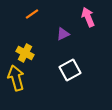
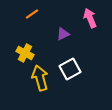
pink arrow: moved 2 px right, 1 px down
white square: moved 1 px up
yellow arrow: moved 24 px right
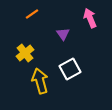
purple triangle: rotated 40 degrees counterclockwise
yellow cross: rotated 24 degrees clockwise
yellow arrow: moved 3 px down
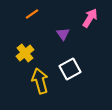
pink arrow: rotated 54 degrees clockwise
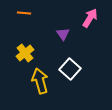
orange line: moved 8 px left, 1 px up; rotated 40 degrees clockwise
white square: rotated 20 degrees counterclockwise
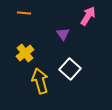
pink arrow: moved 2 px left, 2 px up
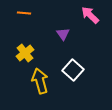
pink arrow: moved 2 px right, 1 px up; rotated 78 degrees counterclockwise
white square: moved 3 px right, 1 px down
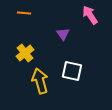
pink arrow: rotated 12 degrees clockwise
white square: moved 1 px left, 1 px down; rotated 30 degrees counterclockwise
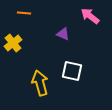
pink arrow: moved 1 px down; rotated 18 degrees counterclockwise
purple triangle: rotated 32 degrees counterclockwise
yellow cross: moved 12 px left, 10 px up
yellow arrow: moved 2 px down
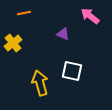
orange line: rotated 16 degrees counterclockwise
